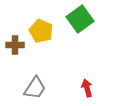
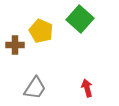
green square: rotated 12 degrees counterclockwise
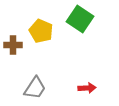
green square: rotated 8 degrees counterclockwise
brown cross: moved 2 px left
red arrow: rotated 102 degrees clockwise
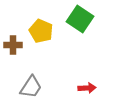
gray trapezoid: moved 4 px left, 1 px up
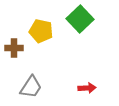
green square: rotated 12 degrees clockwise
yellow pentagon: rotated 10 degrees counterclockwise
brown cross: moved 1 px right, 3 px down
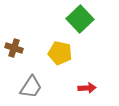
yellow pentagon: moved 19 px right, 22 px down
brown cross: rotated 18 degrees clockwise
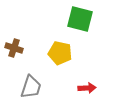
green square: rotated 32 degrees counterclockwise
gray trapezoid: rotated 15 degrees counterclockwise
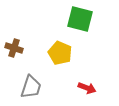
yellow pentagon: rotated 10 degrees clockwise
red arrow: rotated 24 degrees clockwise
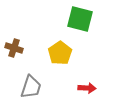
yellow pentagon: rotated 15 degrees clockwise
red arrow: rotated 18 degrees counterclockwise
